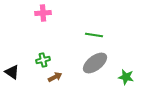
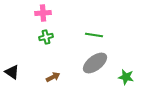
green cross: moved 3 px right, 23 px up
brown arrow: moved 2 px left
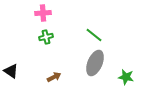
green line: rotated 30 degrees clockwise
gray ellipse: rotated 30 degrees counterclockwise
black triangle: moved 1 px left, 1 px up
brown arrow: moved 1 px right
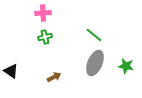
green cross: moved 1 px left
green star: moved 11 px up
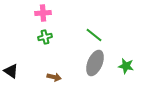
brown arrow: rotated 40 degrees clockwise
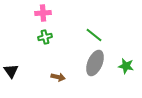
black triangle: rotated 21 degrees clockwise
brown arrow: moved 4 px right
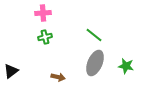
black triangle: rotated 28 degrees clockwise
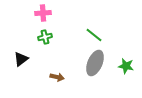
black triangle: moved 10 px right, 12 px up
brown arrow: moved 1 px left
